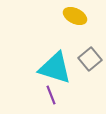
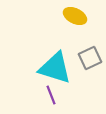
gray square: moved 1 px up; rotated 15 degrees clockwise
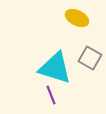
yellow ellipse: moved 2 px right, 2 px down
gray square: rotated 35 degrees counterclockwise
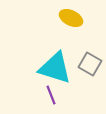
yellow ellipse: moved 6 px left
gray square: moved 6 px down
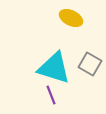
cyan triangle: moved 1 px left
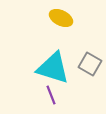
yellow ellipse: moved 10 px left
cyan triangle: moved 1 px left
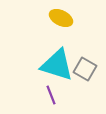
gray square: moved 5 px left, 5 px down
cyan triangle: moved 4 px right, 3 px up
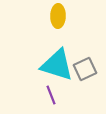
yellow ellipse: moved 3 px left, 2 px up; rotated 65 degrees clockwise
gray square: rotated 35 degrees clockwise
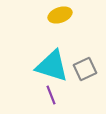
yellow ellipse: moved 2 px right, 1 px up; rotated 70 degrees clockwise
cyan triangle: moved 5 px left, 1 px down
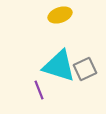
cyan triangle: moved 7 px right
purple line: moved 12 px left, 5 px up
